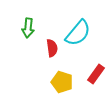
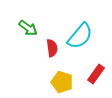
green arrow: rotated 60 degrees counterclockwise
cyan semicircle: moved 2 px right, 3 px down
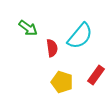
red rectangle: moved 1 px down
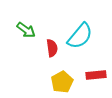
green arrow: moved 2 px left, 2 px down
red rectangle: rotated 48 degrees clockwise
yellow pentagon: rotated 25 degrees clockwise
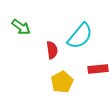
green arrow: moved 5 px left, 3 px up
red semicircle: moved 2 px down
red rectangle: moved 2 px right, 6 px up
